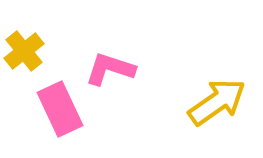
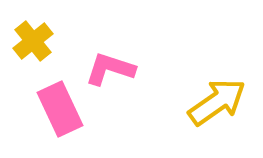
yellow cross: moved 9 px right, 10 px up
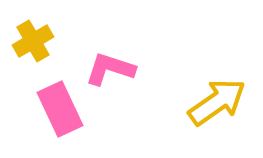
yellow cross: rotated 9 degrees clockwise
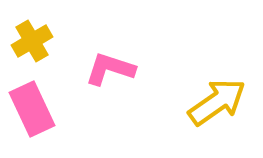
yellow cross: moved 1 px left
pink rectangle: moved 28 px left
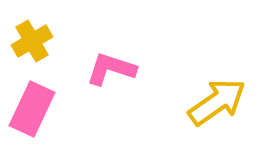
pink L-shape: moved 1 px right
pink rectangle: rotated 50 degrees clockwise
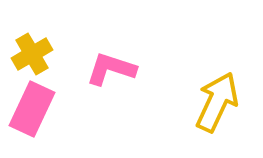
yellow cross: moved 13 px down
yellow arrow: rotated 30 degrees counterclockwise
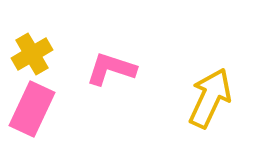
yellow arrow: moved 7 px left, 4 px up
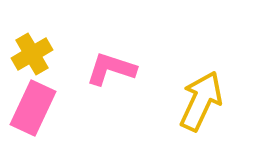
yellow arrow: moved 9 px left, 3 px down
pink rectangle: moved 1 px right, 1 px up
